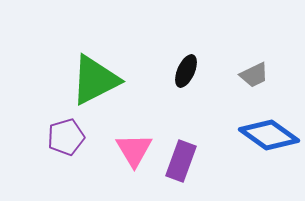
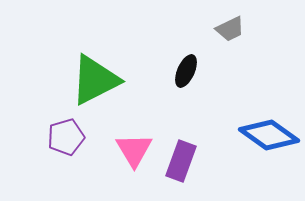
gray trapezoid: moved 24 px left, 46 px up
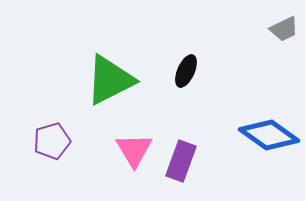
gray trapezoid: moved 54 px right
green triangle: moved 15 px right
purple pentagon: moved 14 px left, 4 px down
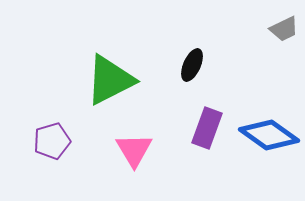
black ellipse: moved 6 px right, 6 px up
purple rectangle: moved 26 px right, 33 px up
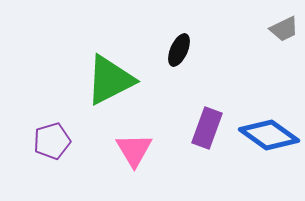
black ellipse: moved 13 px left, 15 px up
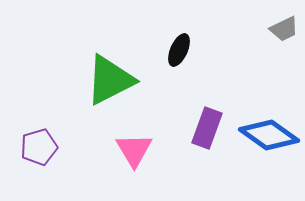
purple pentagon: moved 13 px left, 6 px down
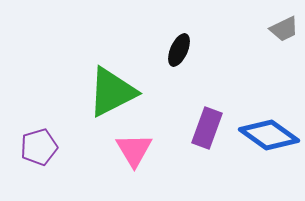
green triangle: moved 2 px right, 12 px down
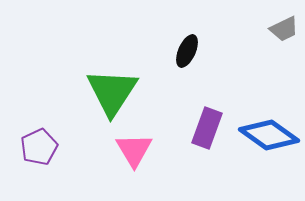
black ellipse: moved 8 px right, 1 px down
green triangle: rotated 30 degrees counterclockwise
purple pentagon: rotated 9 degrees counterclockwise
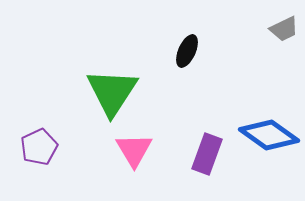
purple rectangle: moved 26 px down
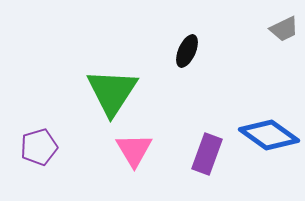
purple pentagon: rotated 9 degrees clockwise
